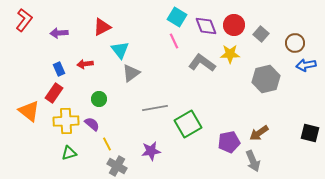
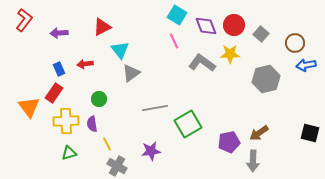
cyan square: moved 2 px up
orange triangle: moved 4 px up; rotated 15 degrees clockwise
purple semicircle: rotated 140 degrees counterclockwise
gray arrow: rotated 25 degrees clockwise
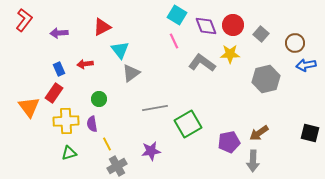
red circle: moved 1 px left
gray cross: rotated 30 degrees clockwise
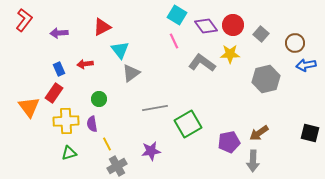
purple diamond: rotated 15 degrees counterclockwise
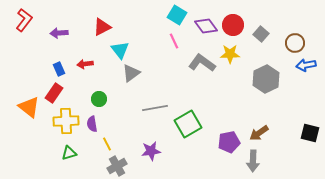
gray hexagon: rotated 12 degrees counterclockwise
orange triangle: rotated 15 degrees counterclockwise
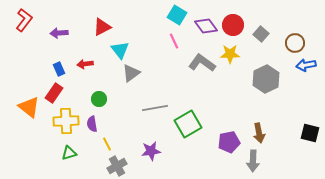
brown arrow: rotated 66 degrees counterclockwise
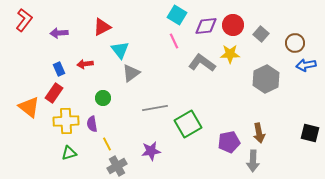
purple diamond: rotated 60 degrees counterclockwise
green circle: moved 4 px right, 1 px up
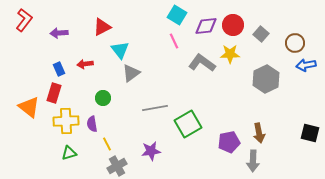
red rectangle: rotated 18 degrees counterclockwise
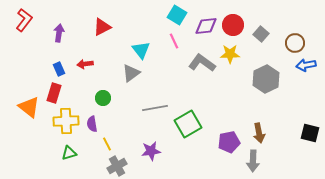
purple arrow: rotated 102 degrees clockwise
cyan triangle: moved 21 px right
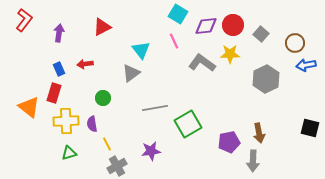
cyan square: moved 1 px right, 1 px up
black square: moved 5 px up
